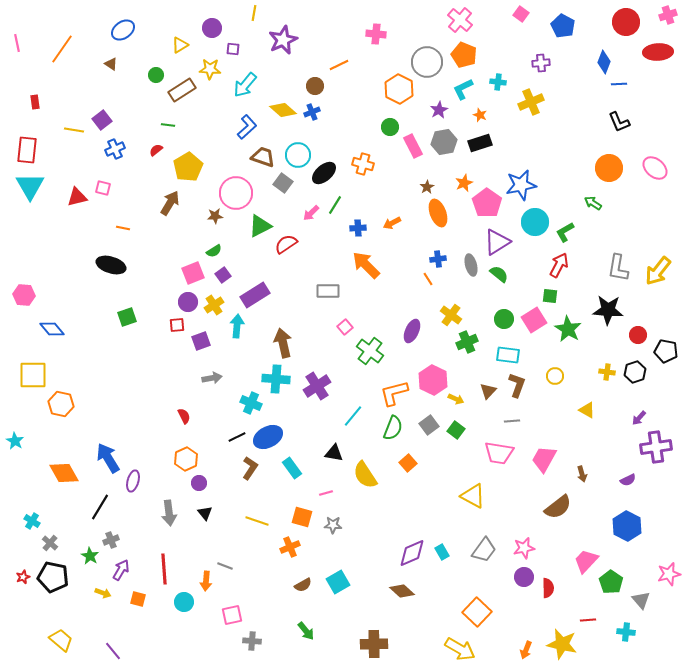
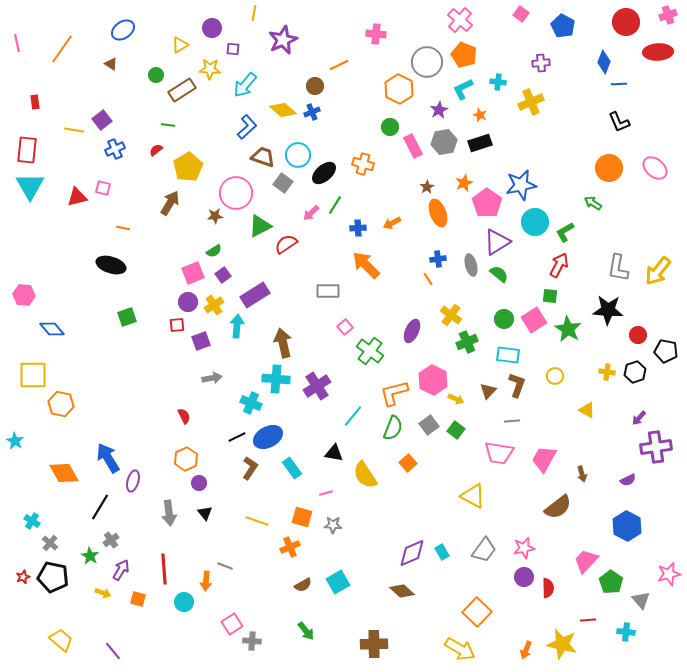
gray cross at (111, 540): rotated 14 degrees counterclockwise
pink square at (232, 615): moved 9 px down; rotated 20 degrees counterclockwise
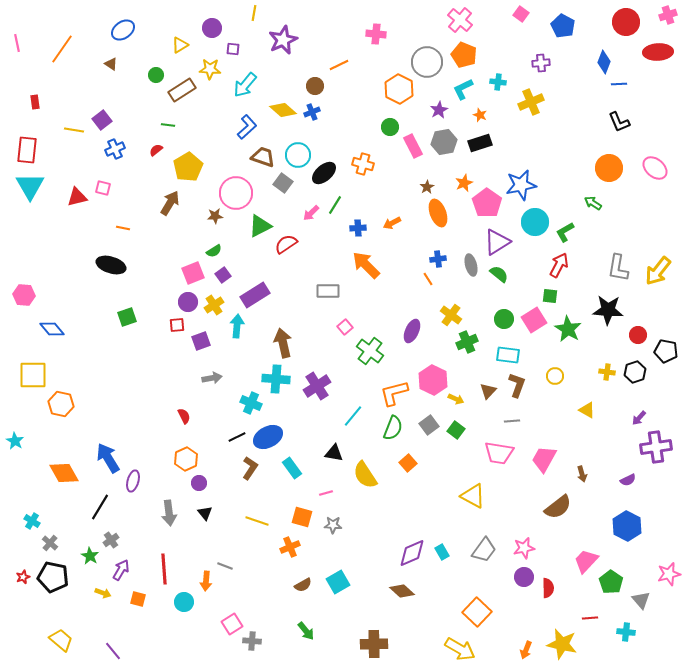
red line at (588, 620): moved 2 px right, 2 px up
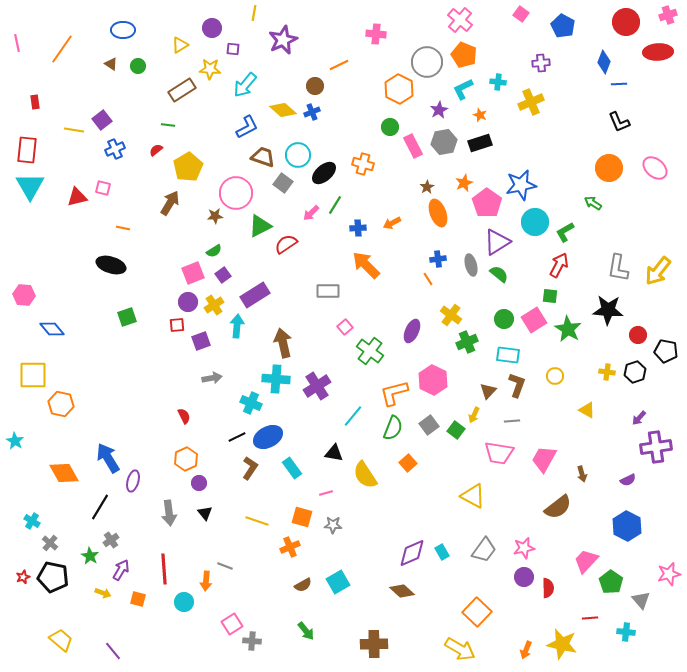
blue ellipse at (123, 30): rotated 35 degrees clockwise
green circle at (156, 75): moved 18 px left, 9 px up
blue L-shape at (247, 127): rotated 15 degrees clockwise
yellow arrow at (456, 399): moved 18 px right, 16 px down; rotated 91 degrees clockwise
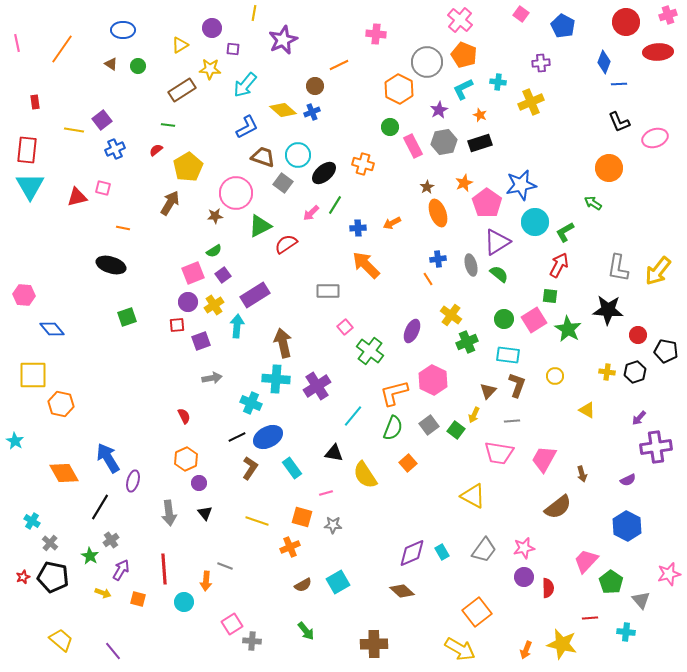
pink ellipse at (655, 168): moved 30 px up; rotated 60 degrees counterclockwise
orange square at (477, 612): rotated 8 degrees clockwise
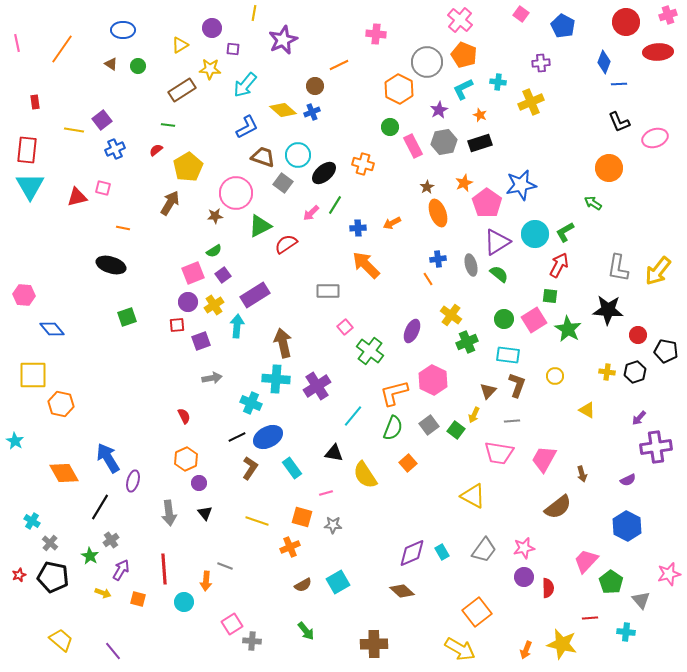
cyan circle at (535, 222): moved 12 px down
red star at (23, 577): moved 4 px left, 2 px up
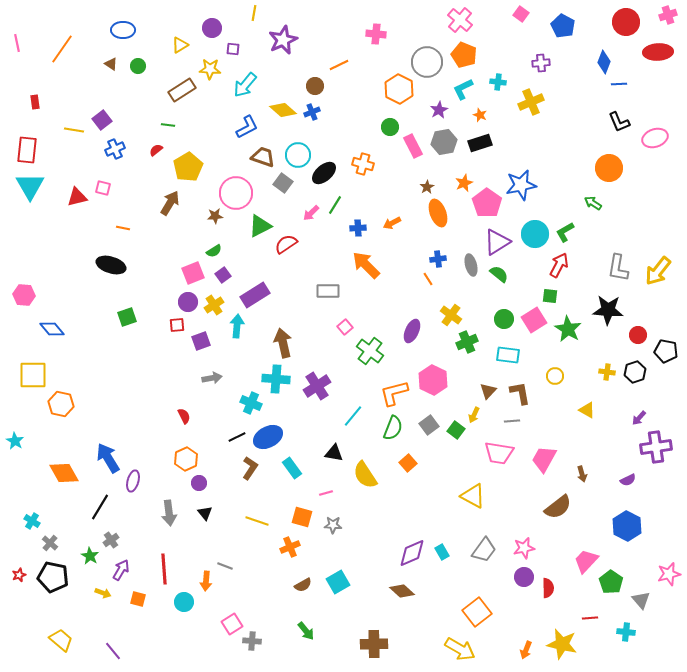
brown L-shape at (517, 385): moved 3 px right, 8 px down; rotated 30 degrees counterclockwise
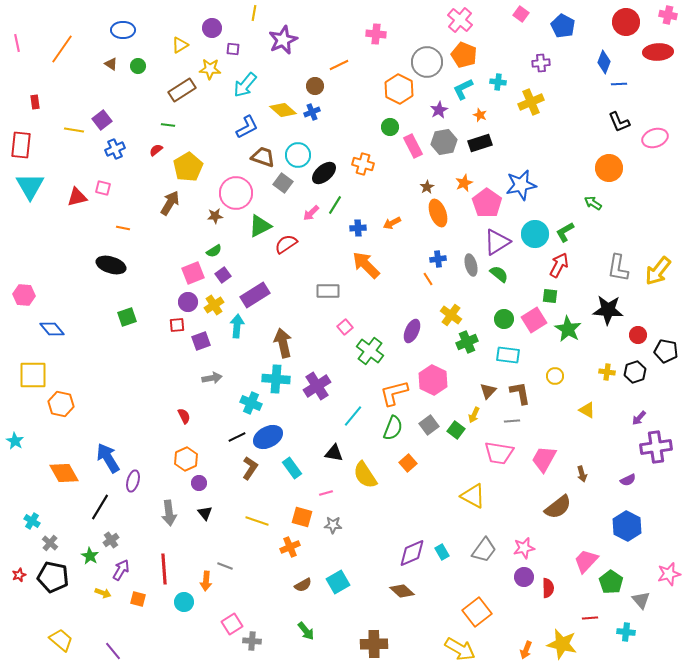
pink cross at (668, 15): rotated 30 degrees clockwise
red rectangle at (27, 150): moved 6 px left, 5 px up
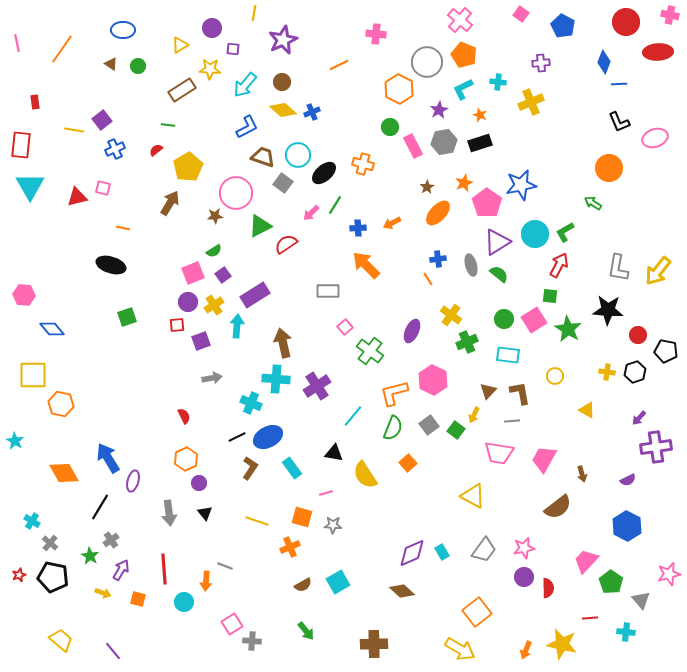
pink cross at (668, 15): moved 2 px right
brown circle at (315, 86): moved 33 px left, 4 px up
orange ellipse at (438, 213): rotated 64 degrees clockwise
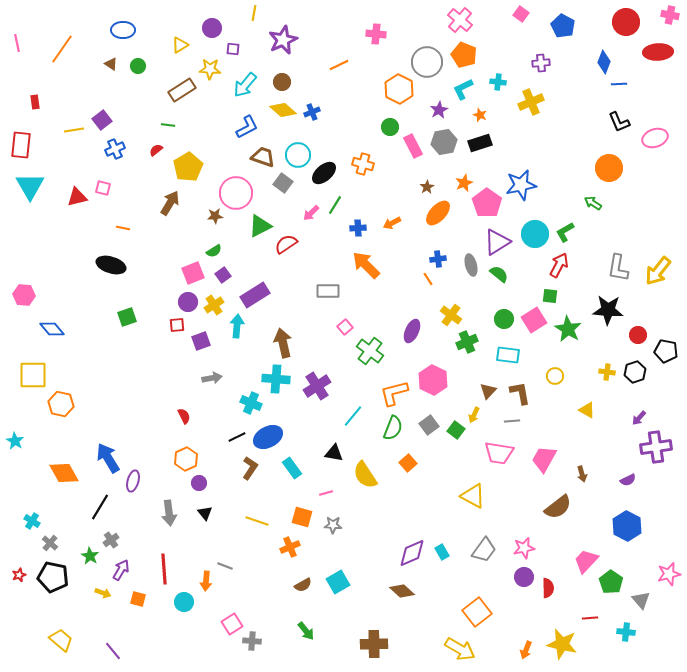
yellow line at (74, 130): rotated 18 degrees counterclockwise
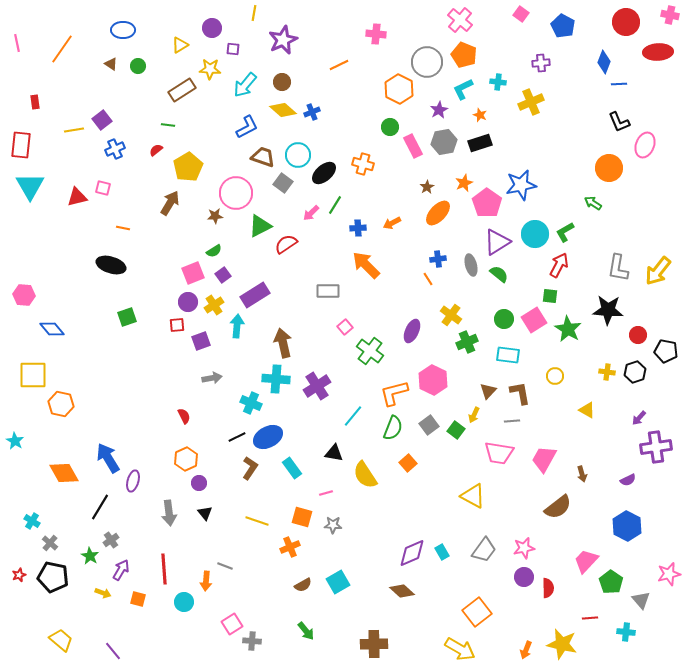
pink ellipse at (655, 138): moved 10 px left, 7 px down; rotated 50 degrees counterclockwise
